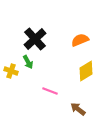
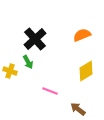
orange semicircle: moved 2 px right, 5 px up
yellow cross: moved 1 px left
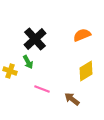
pink line: moved 8 px left, 2 px up
brown arrow: moved 6 px left, 10 px up
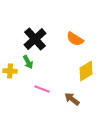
orange semicircle: moved 7 px left, 4 px down; rotated 126 degrees counterclockwise
yellow cross: rotated 16 degrees counterclockwise
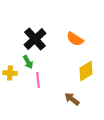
yellow cross: moved 2 px down
pink line: moved 4 px left, 9 px up; rotated 63 degrees clockwise
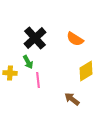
black cross: moved 1 px up
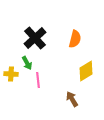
orange semicircle: rotated 108 degrees counterclockwise
green arrow: moved 1 px left, 1 px down
yellow cross: moved 1 px right, 1 px down
brown arrow: rotated 21 degrees clockwise
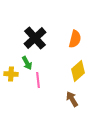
yellow diamond: moved 8 px left; rotated 10 degrees counterclockwise
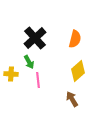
green arrow: moved 2 px right, 1 px up
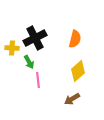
black cross: rotated 15 degrees clockwise
yellow cross: moved 1 px right, 26 px up
brown arrow: rotated 91 degrees counterclockwise
